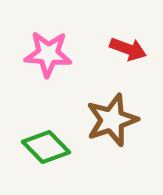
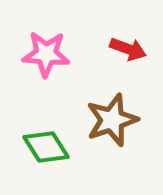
pink star: moved 2 px left
green diamond: rotated 12 degrees clockwise
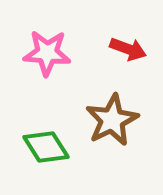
pink star: moved 1 px right, 1 px up
brown star: rotated 8 degrees counterclockwise
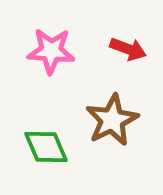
pink star: moved 4 px right, 2 px up
green diamond: rotated 9 degrees clockwise
